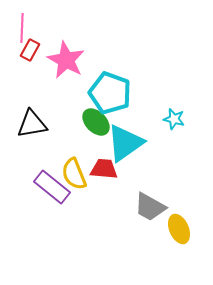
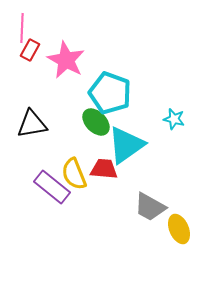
cyan triangle: moved 1 px right, 2 px down
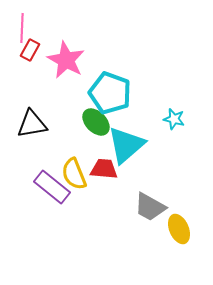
cyan triangle: rotated 6 degrees counterclockwise
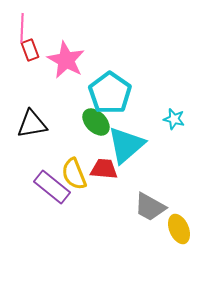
red rectangle: rotated 50 degrees counterclockwise
cyan pentagon: rotated 15 degrees clockwise
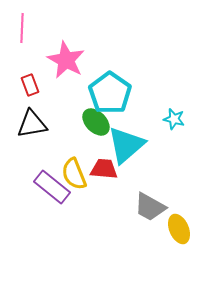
red rectangle: moved 35 px down
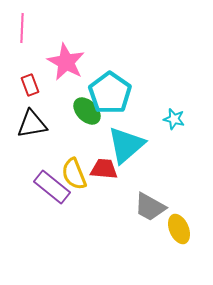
pink star: moved 2 px down
green ellipse: moved 9 px left, 11 px up
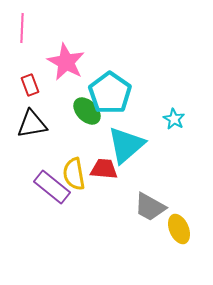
cyan star: rotated 15 degrees clockwise
yellow semicircle: rotated 12 degrees clockwise
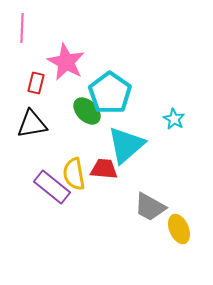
red rectangle: moved 6 px right, 2 px up; rotated 35 degrees clockwise
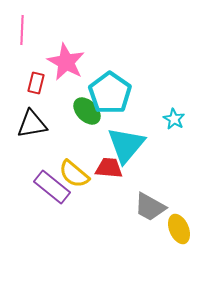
pink line: moved 2 px down
cyan triangle: rotated 9 degrees counterclockwise
red trapezoid: moved 5 px right, 1 px up
yellow semicircle: rotated 40 degrees counterclockwise
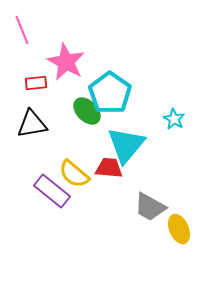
pink line: rotated 24 degrees counterclockwise
red rectangle: rotated 70 degrees clockwise
purple rectangle: moved 4 px down
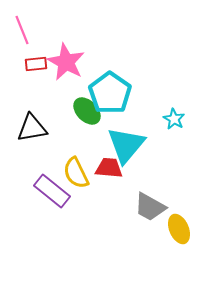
red rectangle: moved 19 px up
black triangle: moved 4 px down
yellow semicircle: moved 2 px right, 1 px up; rotated 24 degrees clockwise
